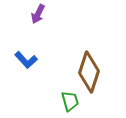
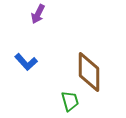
blue L-shape: moved 2 px down
brown diamond: rotated 18 degrees counterclockwise
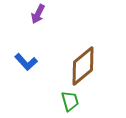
brown diamond: moved 6 px left, 6 px up; rotated 51 degrees clockwise
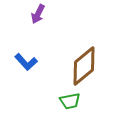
brown diamond: moved 1 px right
green trapezoid: rotated 95 degrees clockwise
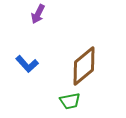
blue L-shape: moved 1 px right, 2 px down
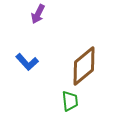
blue L-shape: moved 2 px up
green trapezoid: rotated 85 degrees counterclockwise
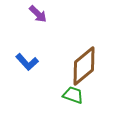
purple arrow: rotated 72 degrees counterclockwise
green trapezoid: moved 3 px right, 6 px up; rotated 65 degrees counterclockwise
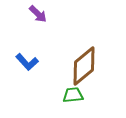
green trapezoid: rotated 25 degrees counterclockwise
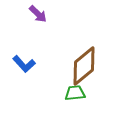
blue L-shape: moved 3 px left, 2 px down
green trapezoid: moved 2 px right, 2 px up
